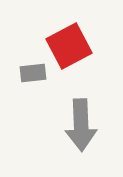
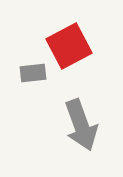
gray arrow: rotated 18 degrees counterclockwise
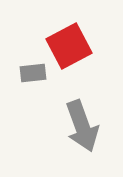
gray arrow: moved 1 px right, 1 px down
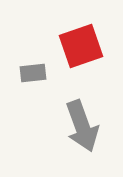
red square: moved 12 px right; rotated 9 degrees clockwise
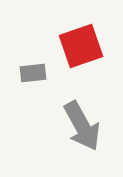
gray arrow: rotated 9 degrees counterclockwise
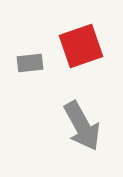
gray rectangle: moved 3 px left, 10 px up
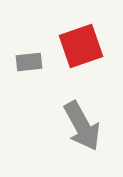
gray rectangle: moved 1 px left, 1 px up
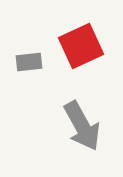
red square: rotated 6 degrees counterclockwise
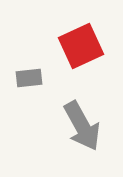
gray rectangle: moved 16 px down
